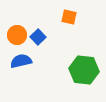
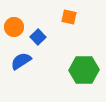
orange circle: moved 3 px left, 8 px up
blue semicircle: rotated 20 degrees counterclockwise
green hexagon: rotated 8 degrees counterclockwise
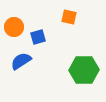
blue square: rotated 28 degrees clockwise
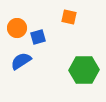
orange circle: moved 3 px right, 1 px down
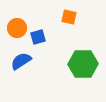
green hexagon: moved 1 px left, 6 px up
